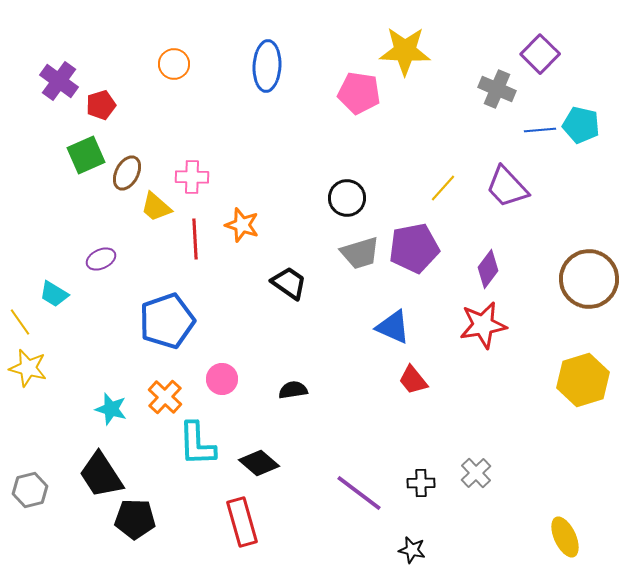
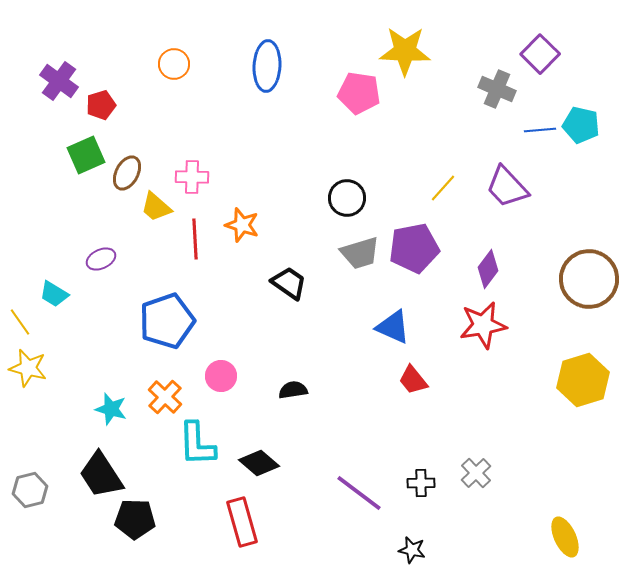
pink circle at (222, 379): moved 1 px left, 3 px up
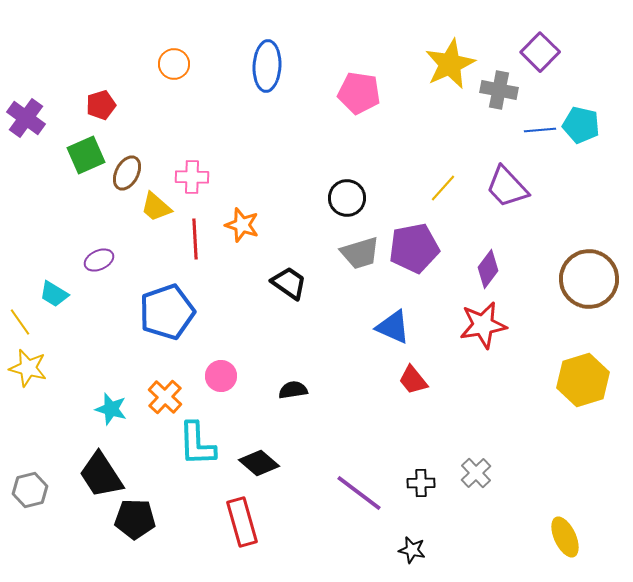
yellow star at (405, 51): moved 45 px right, 13 px down; rotated 27 degrees counterclockwise
purple square at (540, 54): moved 2 px up
purple cross at (59, 81): moved 33 px left, 37 px down
gray cross at (497, 89): moved 2 px right, 1 px down; rotated 12 degrees counterclockwise
purple ellipse at (101, 259): moved 2 px left, 1 px down
blue pentagon at (167, 321): moved 9 px up
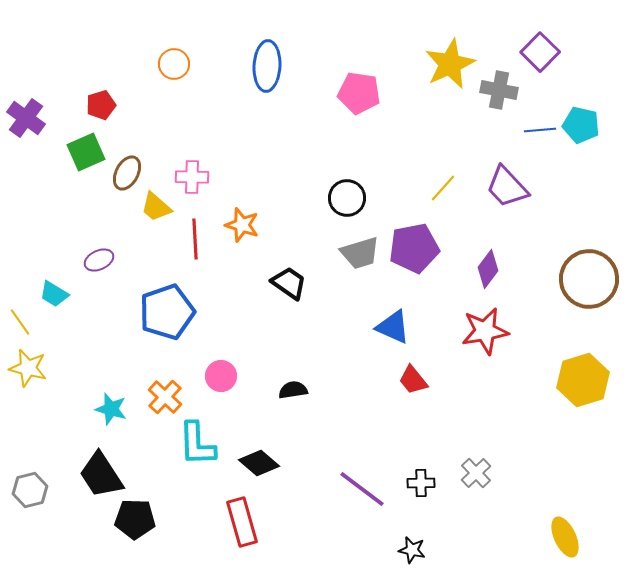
green square at (86, 155): moved 3 px up
red star at (483, 325): moved 2 px right, 6 px down
purple line at (359, 493): moved 3 px right, 4 px up
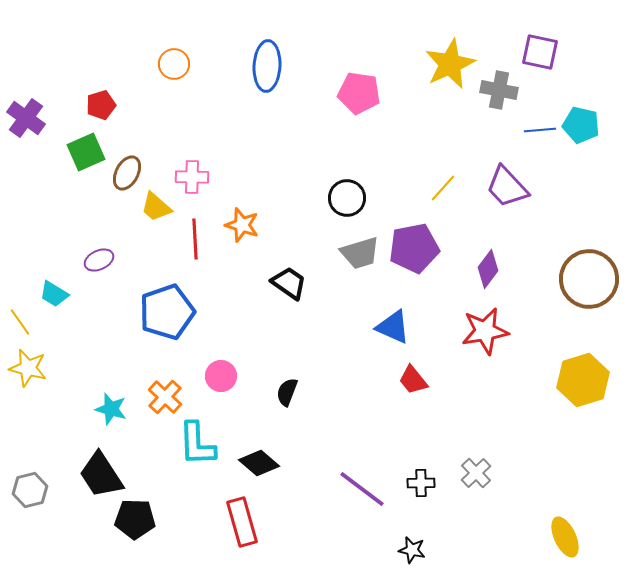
purple square at (540, 52): rotated 33 degrees counterclockwise
black semicircle at (293, 390): moved 6 px left, 2 px down; rotated 60 degrees counterclockwise
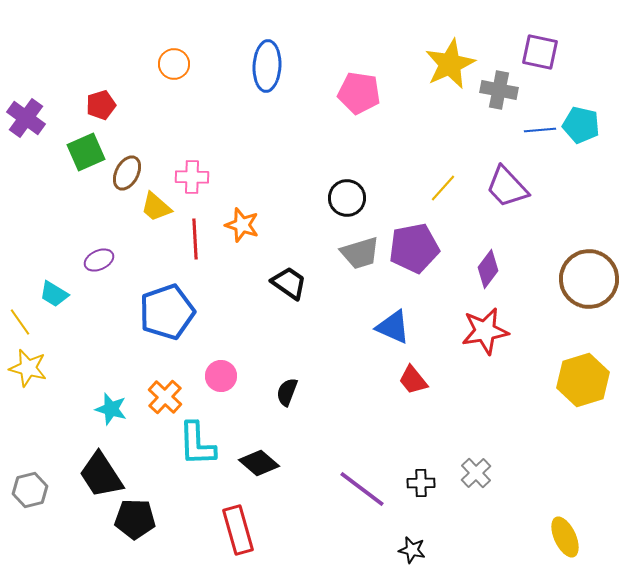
red rectangle at (242, 522): moved 4 px left, 8 px down
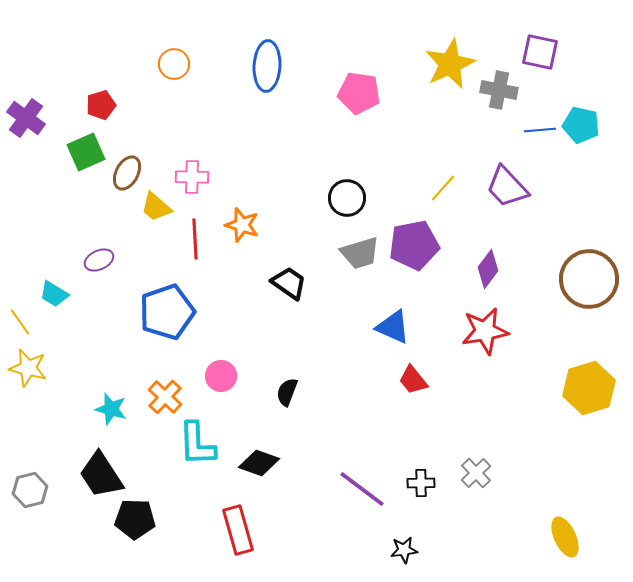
purple pentagon at (414, 248): moved 3 px up
yellow hexagon at (583, 380): moved 6 px right, 8 px down
black diamond at (259, 463): rotated 21 degrees counterclockwise
black star at (412, 550): moved 8 px left; rotated 20 degrees counterclockwise
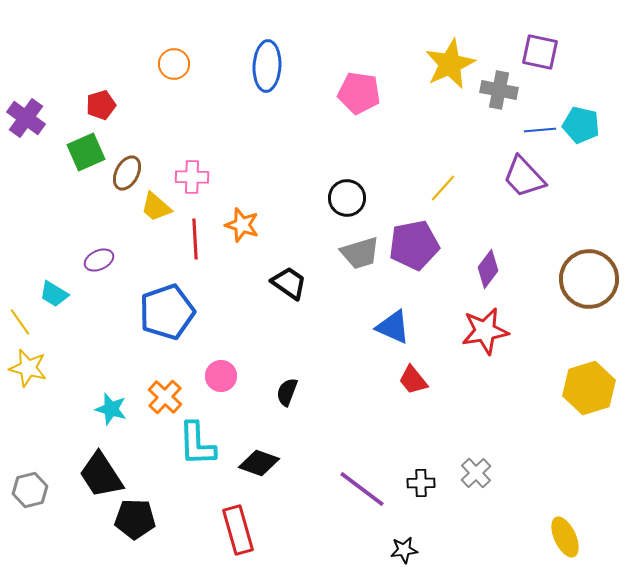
purple trapezoid at (507, 187): moved 17 px right, 10 px up
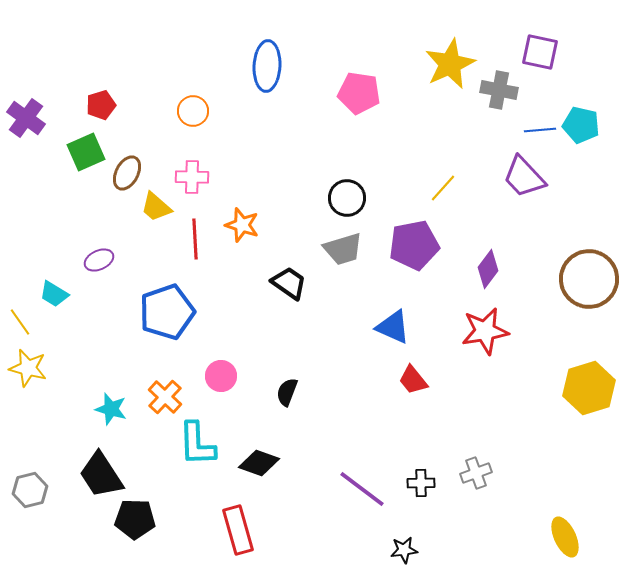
orange circle at (174, 64): moved 19 px right, 47 px down
gray trapezoid at (360, 253): moved 17 px left, 4 px up
gray cross at (476, 473): rotated 24 degrees clockwise
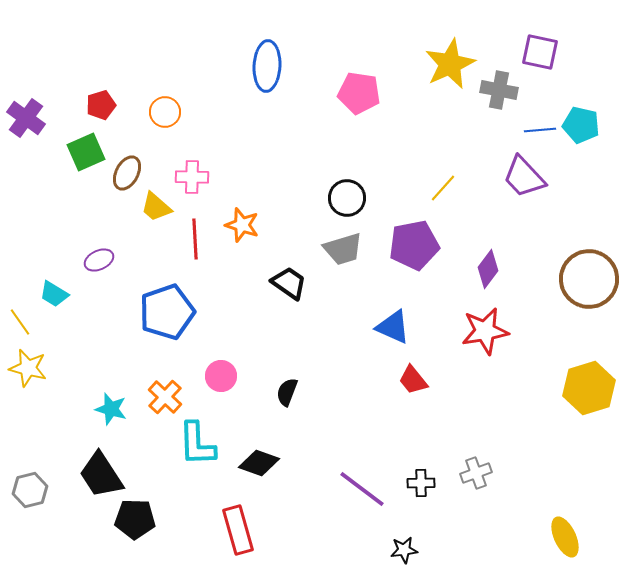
orange circle at (193, 111): moved 28 px left, 1 px down
